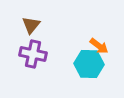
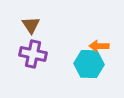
brown triangle: rotated 12 degrees counterclockwise
orange arrow: rotated 144 degrees clockwise
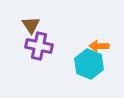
purple cross: moved 6 px right, 8 px up
cyan hexagon: rotated 20 degrees clockwise
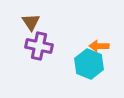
brown triangle: moved 3 px up
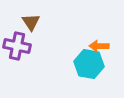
purple cross: moved 22 px left
cyan hexagon: rotated 12 degrees counterclockwise
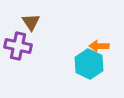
purple cross: moved 1 px right
cyan hexagon: rotated 16 degrees clockwise
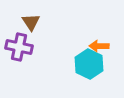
purple cross: moved 1 px right, 1 px down
